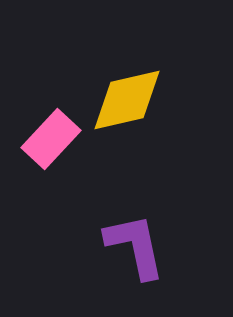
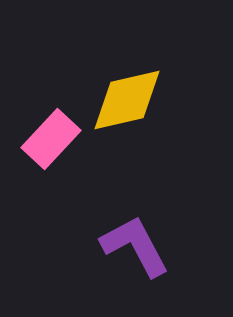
purple L-shape: rotated 16 degrees counterclockwise
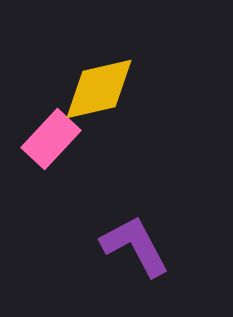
yellow diamond: moved 28 px left, 11 px up
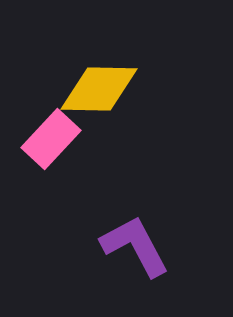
yellow diamond: rotated 14 degrees clockwise
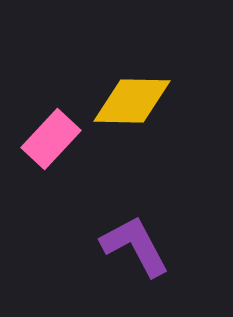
yellow diamond: moved 33 px right, 12 px down
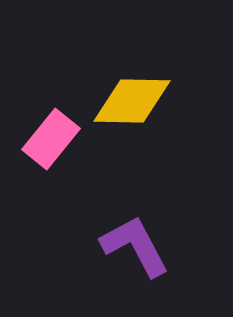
pink rectangle: rotated 4 degrees counterclockwise
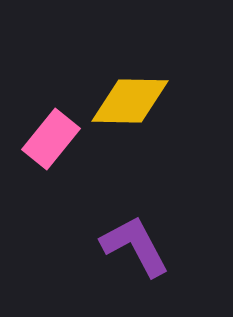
yellow diamond: moved 2 px left
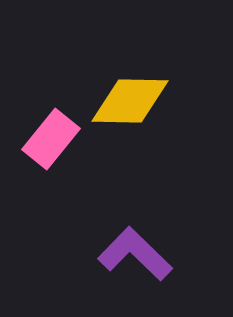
purple L-shape: moved 8 px down; rotated 18 degrees counterclockwise
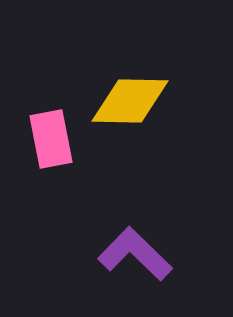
pink rectangle: rotated 50 degrees counterclockwise
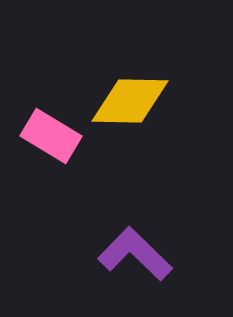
pink rectangle: moved 3 px up; rotated 48 degrees counterclockwise
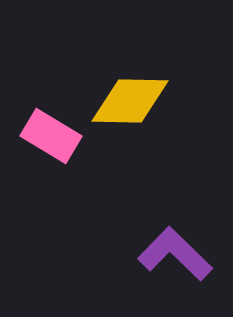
purple L-shape: moved 40 px right
